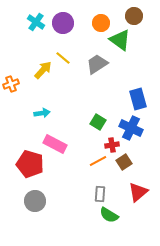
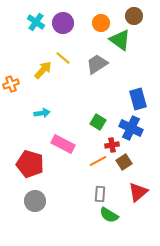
pink rectangle: moved 8 px right
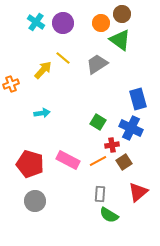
brown circle: moved 12 px left, 2 px up
pink rectangle: moved 5 px right, 16 px down
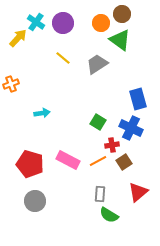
yellow arrow: moved 25 px left, 32 px up
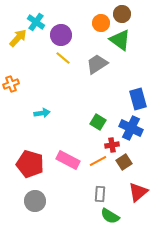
purple circle: moved 2 px left, 12 px down
green semicircle: moved 1 px right, 1 px down
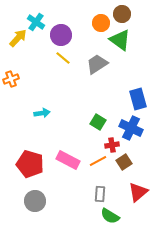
orange cross: moved 5 px up
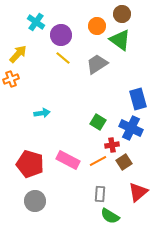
orange circle: moved 4 px left, 3 px down
yellow arrow: moved 16 px down
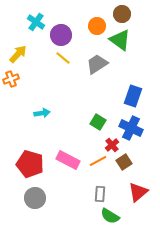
blue rectangle: moved 5 px left, 3 px up; rotated 35 degrees clockwise
red cross: rotated 32 degrees counterclockwise
gray circle: moved 3 px up
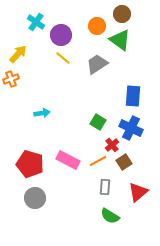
blue rectangle: rotated 15 degrees counterclockwise
gray rectangle: moved 5 px right, 7 px up
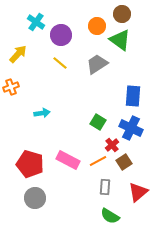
yellow line: moved 3 px left, 5 px down
orange cross: moved 8 px down
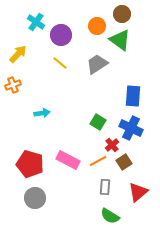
orange cross: moved 2 px right, 2 px up
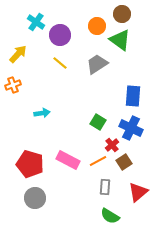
purple circle: moved 1 px left
